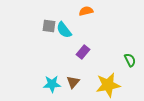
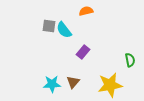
green semicircle: rotated 16 degrees clockwise
yellow star: moved 2 px right
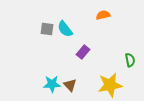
orange semicircle: moved 17 px right, 4 px down
gray square: moved 2 px left, 3 px down
cyan semicircle: moved 1 px right, 1 px up
brown triangle: moved 3 px left, 3 px down; rotated 24 degrees counterclockwise
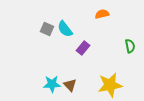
orange semicircle: moved 1 px left, 1 px up
gray square: rotated 16 degrees clockwise
purple rectangle: moved 4 px up
green semicircle: moved 14 px up
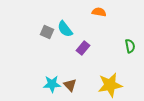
orange semicircle: moved 3 px left, 2 px up; rotated 24 degrees clockwise
gray square: moved 3 px down
